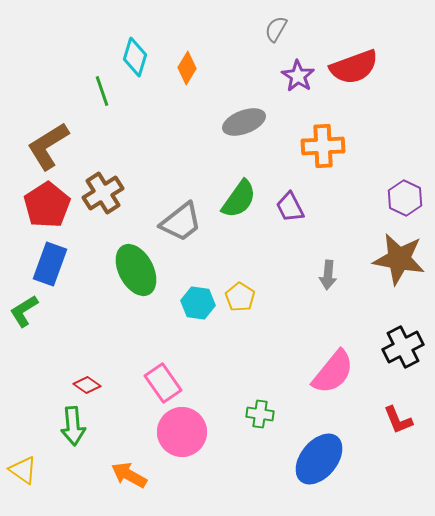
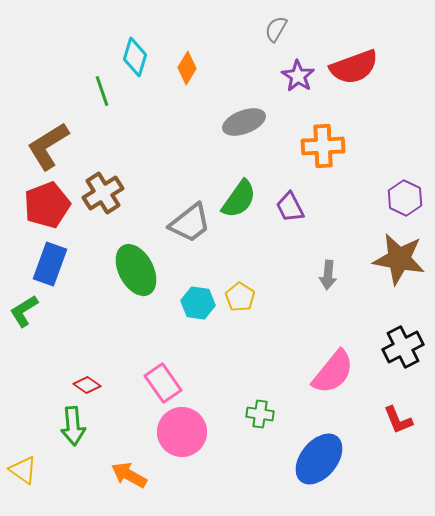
red pentagon: rotated 12 degrees clockwise
gray trapezoid: moved 9 px right, 1 px down
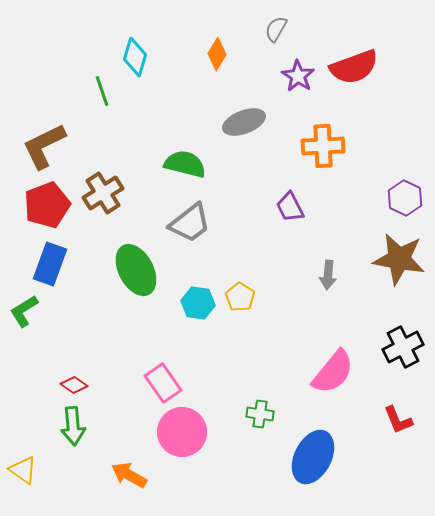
orange diamond: moved 30 px right, 14 px up
brown L-shape: moved 4 px left; rotated 6 degrees clockwise
green semicircle: moved 54 px left, 35 px up; rotated 111 degrees counterclockwise
red diamond: moved 13 px left
blue ellipse: moved 6 px left, 2 px up; rotated 12 degrees counterclockwise
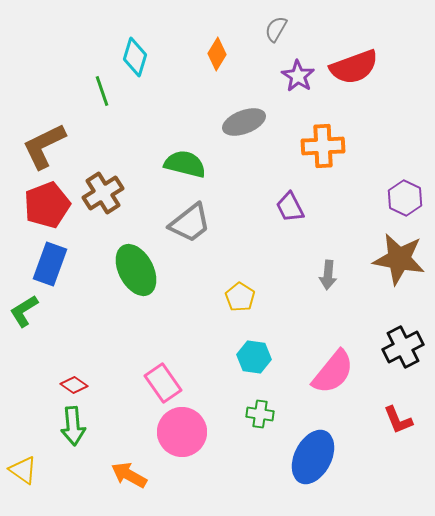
cyan hexagon: moved 56 px right, 54 px down
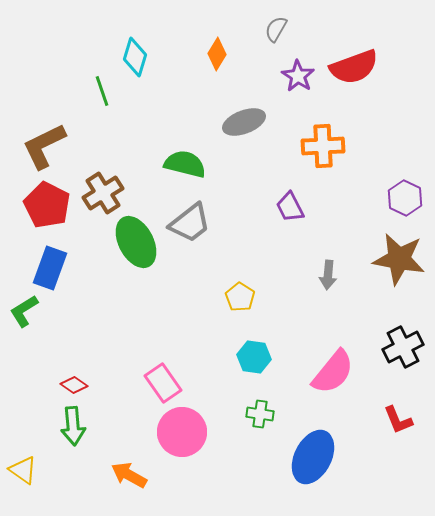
red pentagon: rotated 24 degrees counterclockwise
blue rectangle: moved 4 px down
green ellipse: moved 28 px up
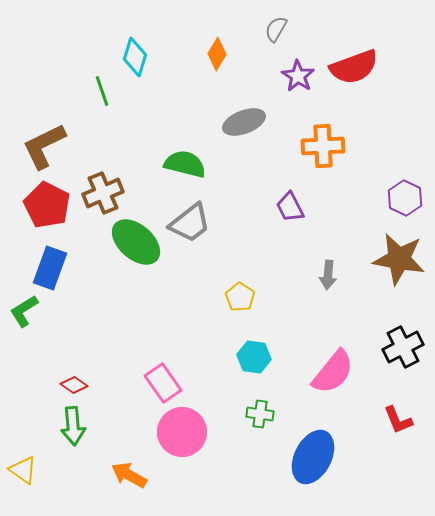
brown cross: rotated 9 degrees clockwise
green ellipse: rotated 21 degrees counterclockwise
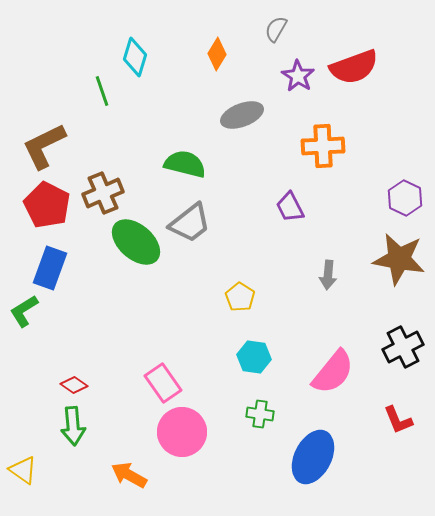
gray ellipse: moved 2 px left, 7 px up
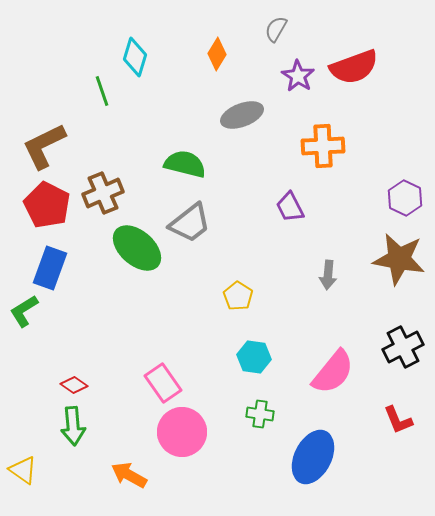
green ellipse: moved 1 px right, 6 px down
yellow pentagon: moved 2 px left, 1 px up
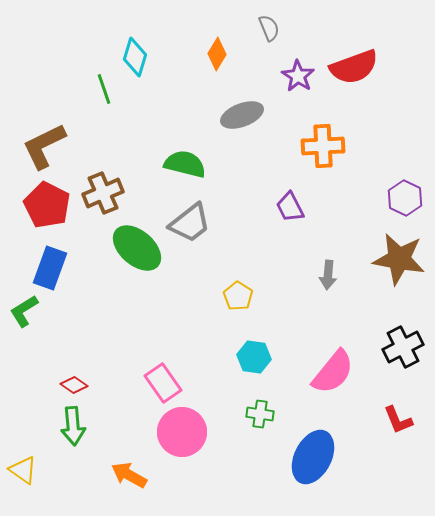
gray semicircle: moved 7 px left, 1 px up; rotated 128 degrees clockwise
green line: moved 2 px right, 2 px up
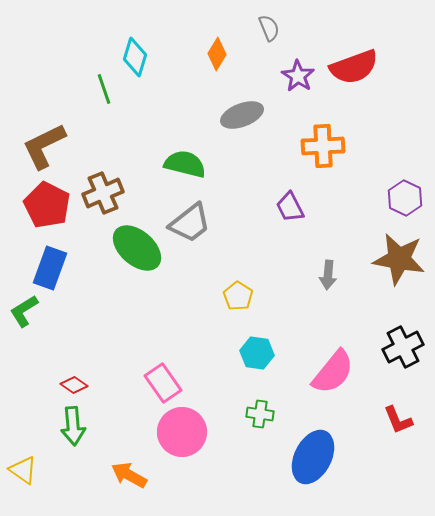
cyan hexagon: moved 3 px right, 4 px up
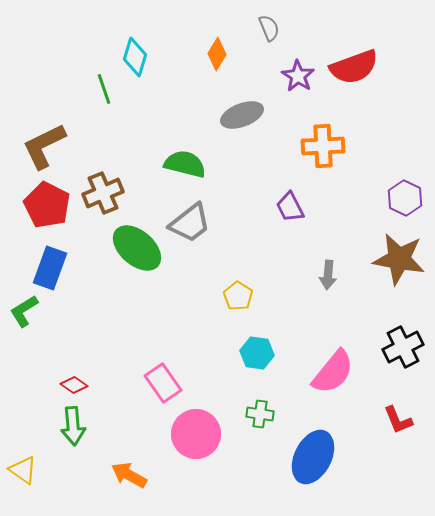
pink circle: moved 14 px right, 2 px down
